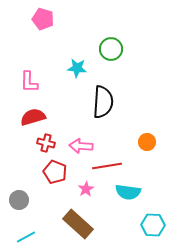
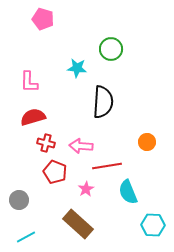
cyan semicircle: rotated 60 degrees clockwise
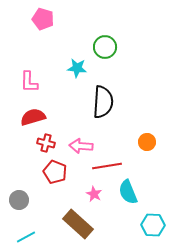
green circle: moved 6 px left, 2 px up
pink star: moved 8 px right, 5 px down; rotated 14 degrees counterclockwise
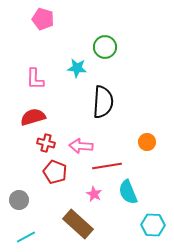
pink L-shape: moved 6 px right, 3 px up
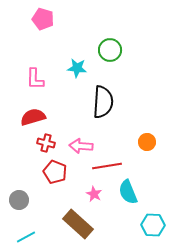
green circle: moved 5 px right, 3 px down
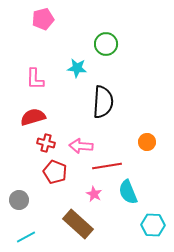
pink pentagon: rotated 30 degrees counterclockwise
green circle: moved 4 px left, 6 px up
